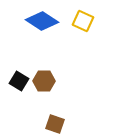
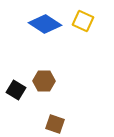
blue diamond: moved 3 px right, 3 px down
black square: moved 3 px left, 9 px down
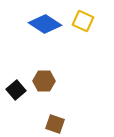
black square: rotated 18 degrees clockwise
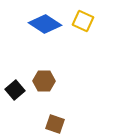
black square: moved 1 px left
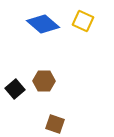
blue diamond: moved 2 px left; rotated 8 degrees clockwise
black square: moved 1 px up
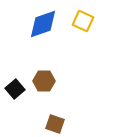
blue diamond: rotated 60 degrees counterclockwise
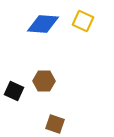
blue diamond: rotated 24 degrees clockwise
black square: moved 1 px left, 2 px down; rotated 24 degrees counterclockwise
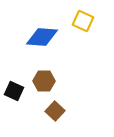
blue diamond: moved 1 px left, 13 px down
brown square: moved 13 px up; rotated 24 degrees clockwise
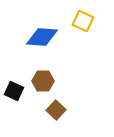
brown hexagon: moved 1 px left
brown square: moved 1 px right, 1 px up
